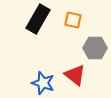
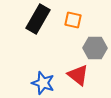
red triangle: moved 3 px right
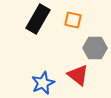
blue star: rotated 30 degrees clockwise
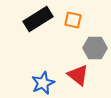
black rectangle: rotated 28 degrees clockwise
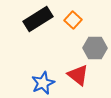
orange square: rotated 30 degrees clockwise
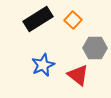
blue star: moved 18 px up
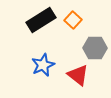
black rectangle: moved 3 px right, 1 px down
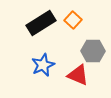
black rectangle: moved 3 px down
gray hexagon: moved 2 px left, 3 px down
red triangle: rotated 15 degrees counterclockwise
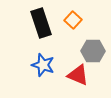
black rectangle: rotated 76 degrees counterclockwise
blue star: rotated 30 degrees counterclockwise
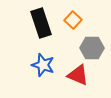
gray hexagon: moved 1 px left, 3 px up
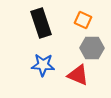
orange square: moved 10 px right; rotated 18 degrees counterclockwise
blue star: rotated 15 degrees counterclockwise
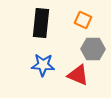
black rectangle: rotated 24 degrees clockwise
gray hexagon: moved 1 px right, 1 px down
